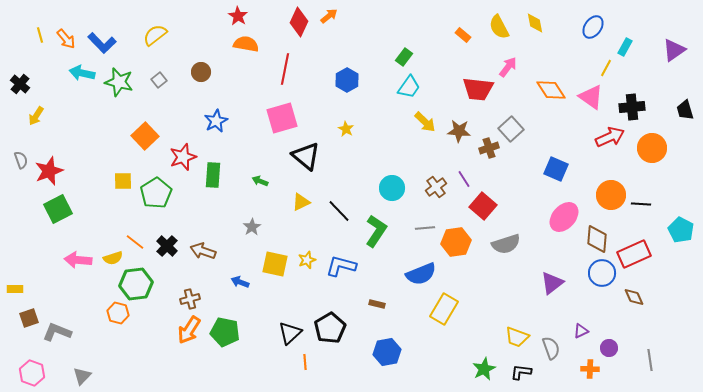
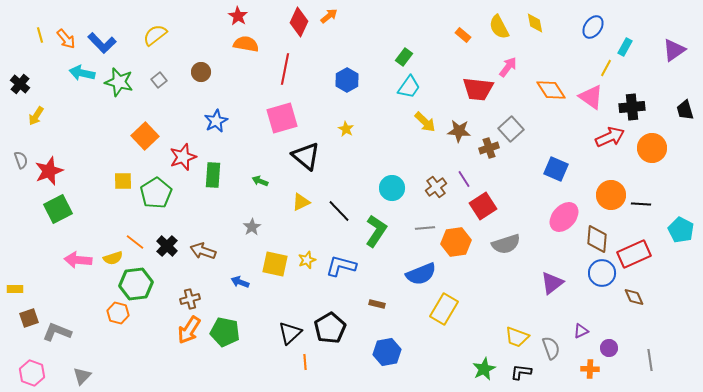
red square at (483, 206): rotated 16 degrees clockwise
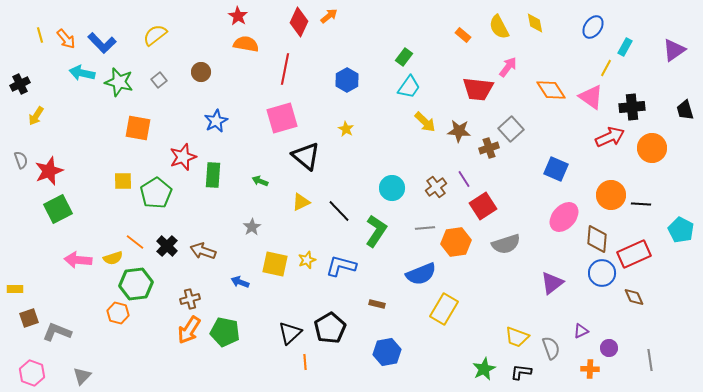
black cross at (20, 84): rotated 24 degrees clockwise
orange square at (145, 136): moved 7 px left, 8 px up; rotated 36 degrees counterclockwise
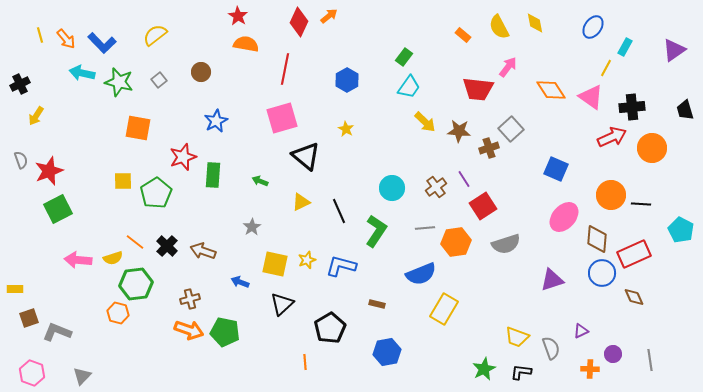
red arrow at (610, 137): moved 2 px right
black line at (339, 211): rotated 20 degrees clockwise
purple triangle at (552, 283): moved 3 px up; rotated 20 degrees clockwise
orange arrow at (189, 330): rotated 104 degrees counterclockwise
black triangle at (290, 333): moved 8 px left, 29 px up
purple circle at (609, 348): moved 4 px right, 6 px down
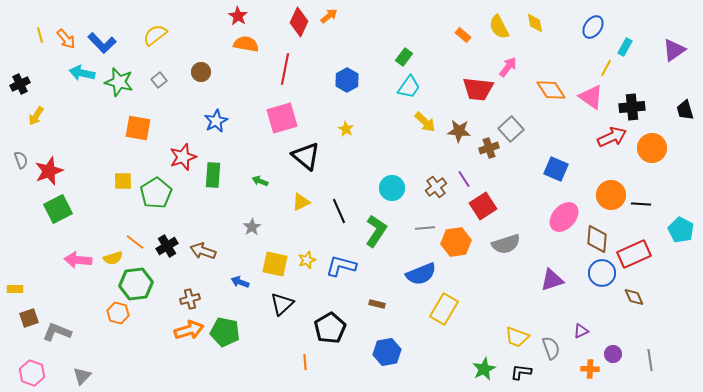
black cross at (167, 246): rotated 15 degrees clockwise
orange arrow at (189, 330): rotated 36 degrees counterclockwise
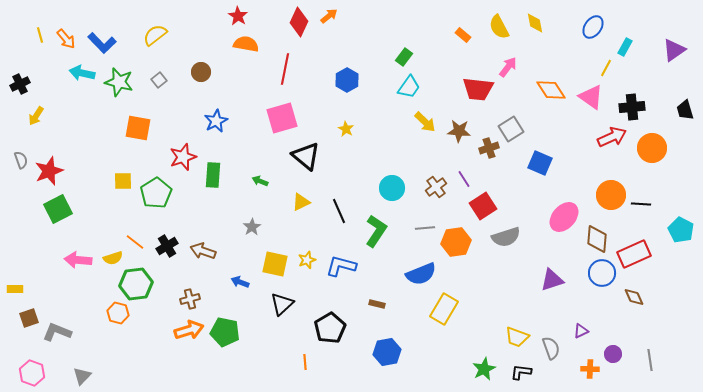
gray square at (511, 129): rotated 10 degrees clockwise
blue square at (556, 169): moved 16 px left, 6 px up
gray semicircle at (506, 244): moved 7 px up
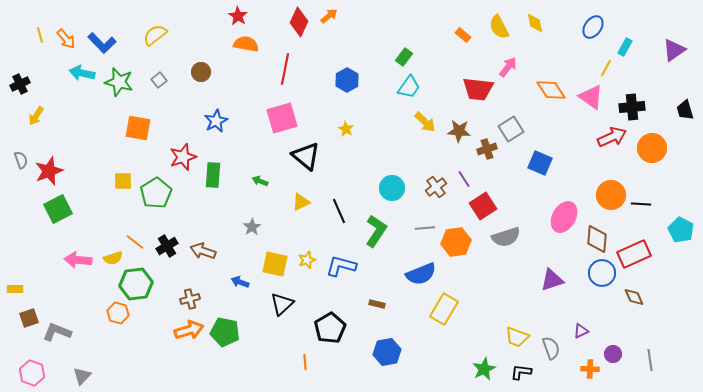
brown cross at (489, 148): moved 2 px left, 1 px down
pink ellipse at (564, 217): rotated 12 degrees counterclockwise
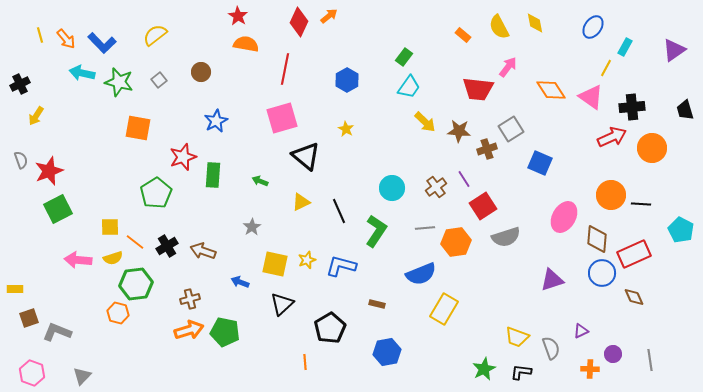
yellow square at (123, 181): moved 13 px left, 46 px down
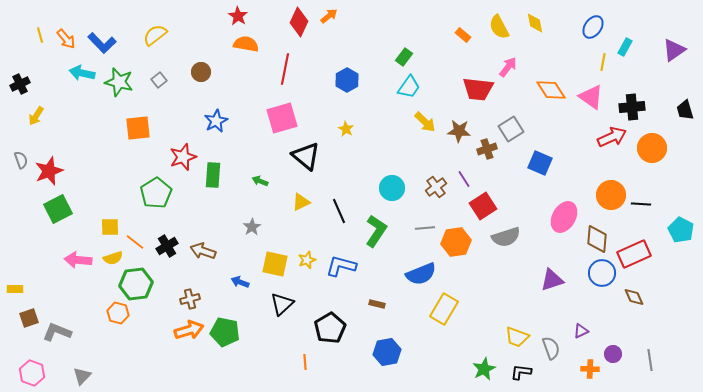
yellow line at (606, 68): moved 3 px left, 6 px up; rotated 18 degrees counterclockwise
orange square at (138, 128): rotated 16 degrees counterclockwise
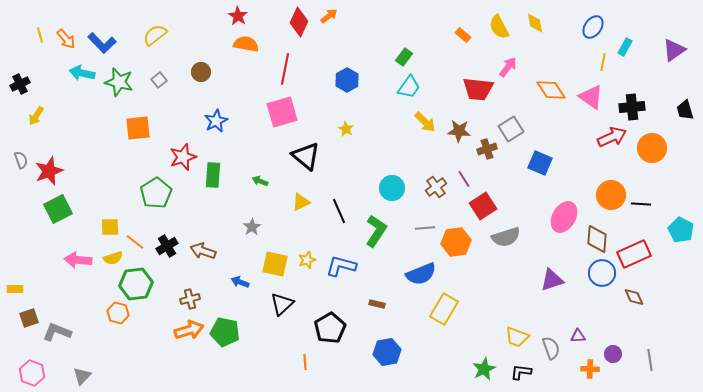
pink square at (282, 118): moved 6 px up
purple triangle at (581, 331): moved 3 px left, 5 px down; rotated 21 degrees clockwise
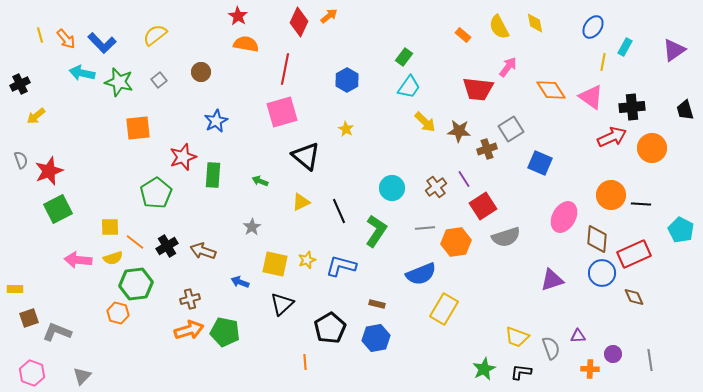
yellow arrow at (36, 116): rotated 18 degrees clockwise
blue hexagon at (387, 352): moved 11 px left, 14 px up
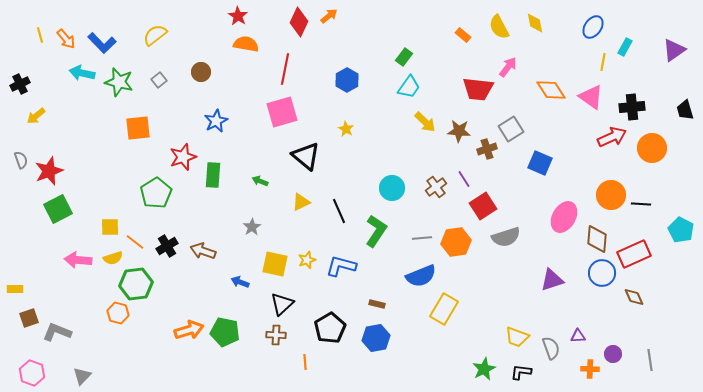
gray line at (425, 228): moved 3 px left, 10 px down
blue semicircle at (421, 274): moved 2 px down
brown cross at (190, 299): moved 86 px right, 36 px down; rotated 18 degrees clockwise
